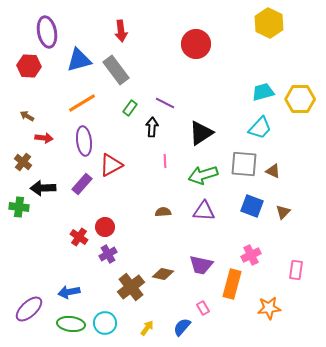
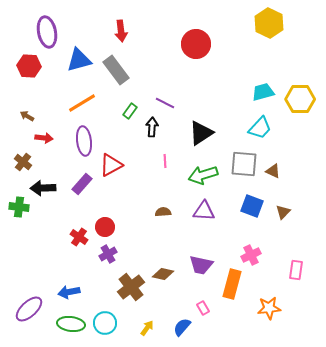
green rectangle at (130, 108): moved 3 px down
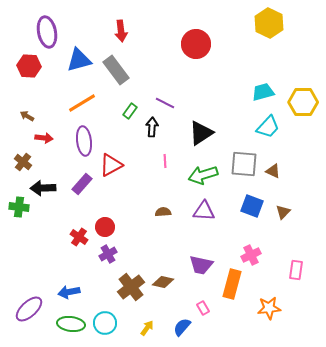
yellow hexagon at (300, 99): moved 3 px right, 3 px down
cyan trapezoid at (260, 128): moved 8 px right, 1 px up
brown diamond at (163, 274): moved 8 px down
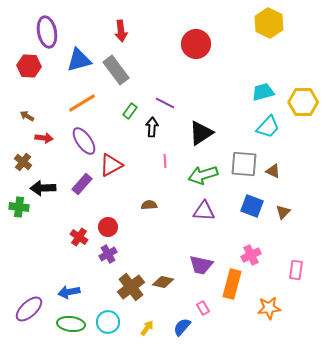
purple ellipse at (84, 141): rotated 28 degrees counterclockwise
brown semicircle at (163, 212): moved 14 px left, 7 px up
red circle at (105, 227): moved 3 px right
cyan circle at (105, 323): moved 3 px right, 1 px up
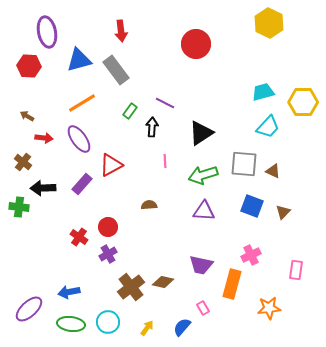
purple ellipse at (84, 141): moved 5 px left, 2 px up
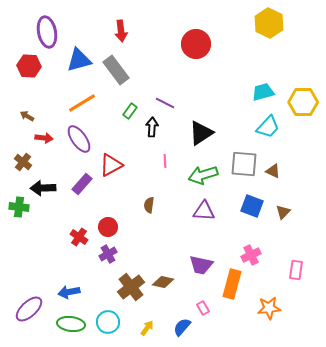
brown semicircle at (149, 205): rotated 77 degrees counterclockwise
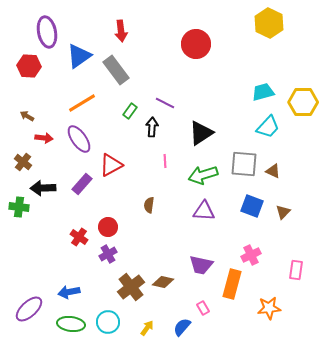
blue triangle at (79, 60): moved 4 px up; rotated 20 degrees counterclockwise
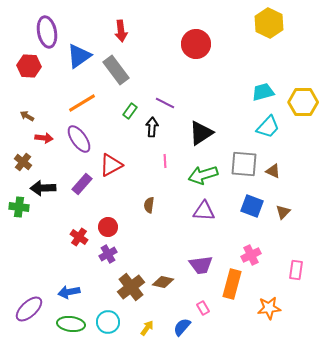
purple trapezoid at (201, 265): rotated 20 degrees counterclockwise
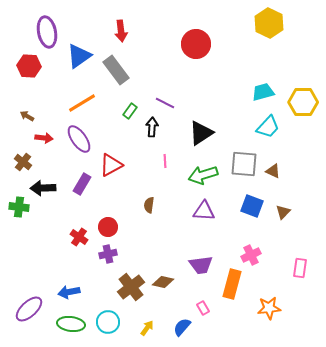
purple rectangle at (82, 184): rotated 10 degrees counterclockwise
purple cross at (108, 254): rotated 18 degrees clockwise
pink rectangle at (296, 270): moved 4 px right, 2 px up
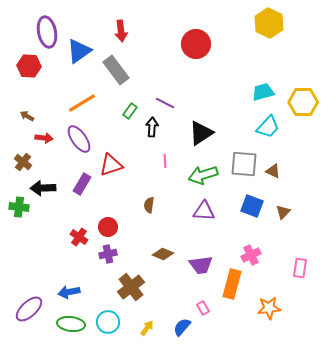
blue triangle at (79, 56): moved 5 px up
red triangle at (111, 165): rotated 10 degrees clockwise
brown diamond at (163, 282): moved 28 px up; rotated 10 degrees clockwise
